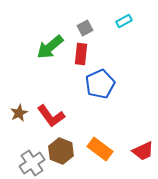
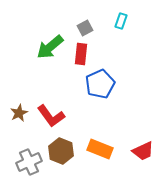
cyan rectangle: moved 3 px left; rotated 42 degrees counterclockwise
orange rectangle: rotated 15 degrees counterclockwise
gray cross: moved 3 px left, 1 px up; rotated 10 degrees clockwise
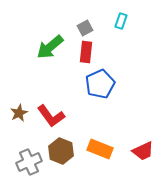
red rectangle: moved 5 px right, 2 px up
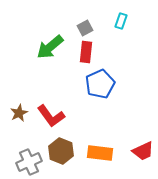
orange rectangle: moved 4 px down; rotated 15 degrees counterclockwise
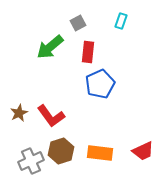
gray square: moved 7 px left, 5 px up
red rectangle: moved 2 px right
brown hexagon: rotated 20 degrees clockwise
gray cross: moved 2 px right, 1 px up
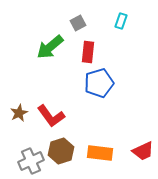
blue pentagon: moved 1 px left, 1 px up; rotated 8 degrees clockwise
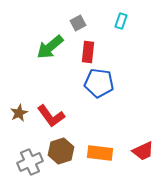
blue pentagon: rotated 24 degrees clockwise
gray cross: moved 1 px left, 1 px down
